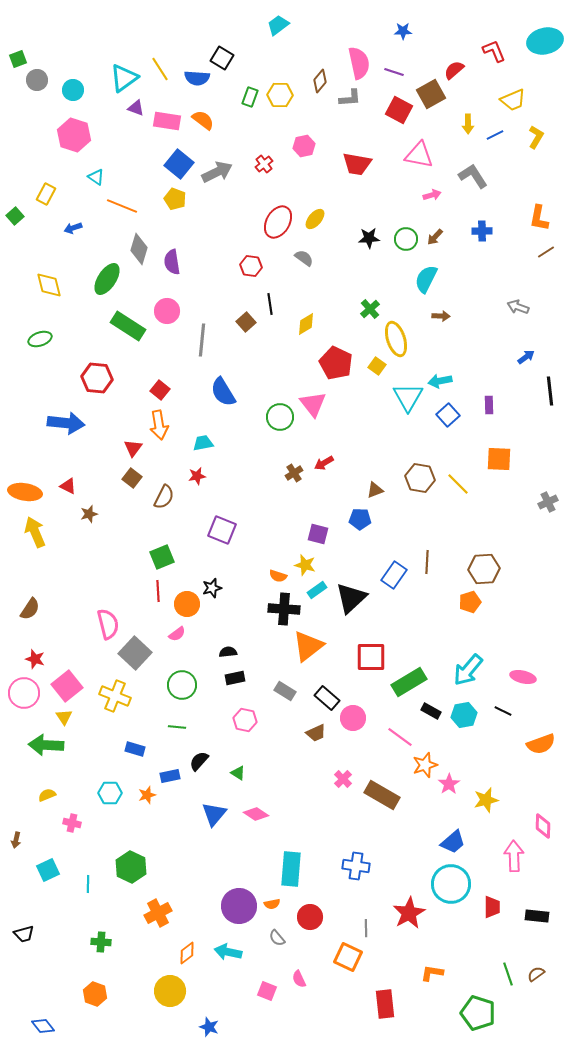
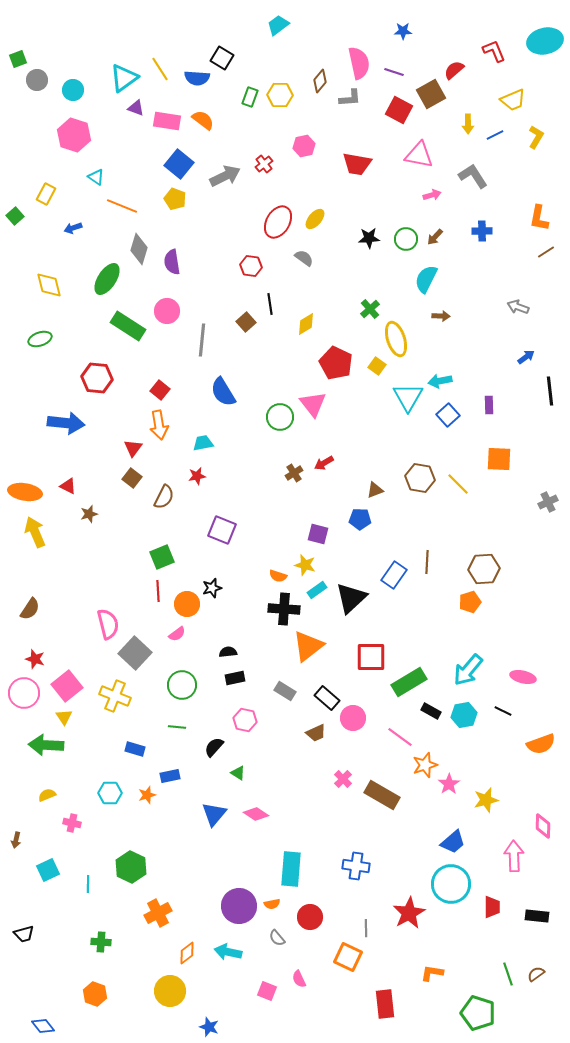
gray arrow at (217, 172): moved 8 px right, 4 px down
black semicircle at (199, 761): moved 15 px right, 14 px up
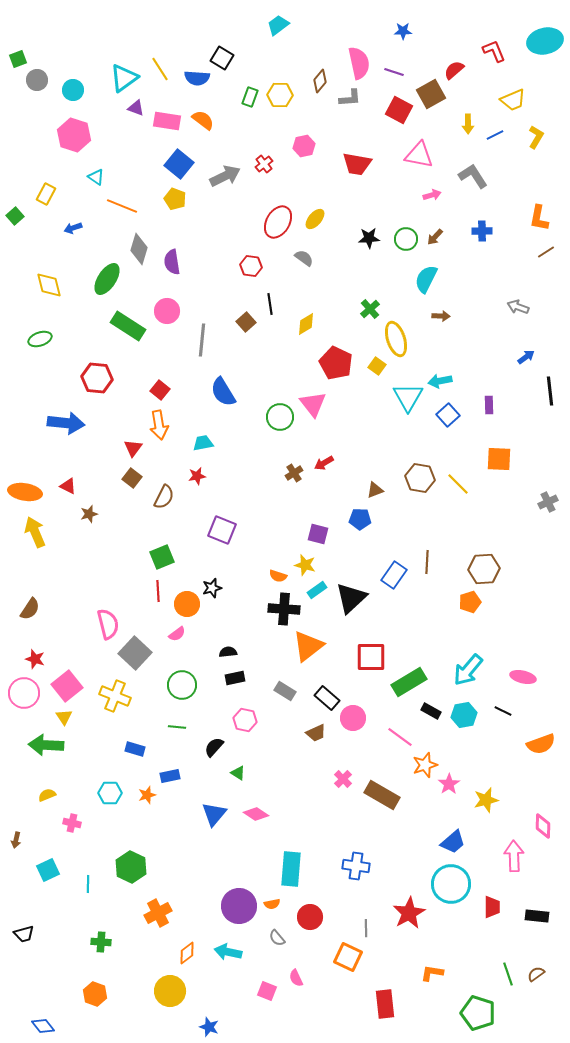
pink semicircle at (299, 979): moved 3 px left, 1 px up
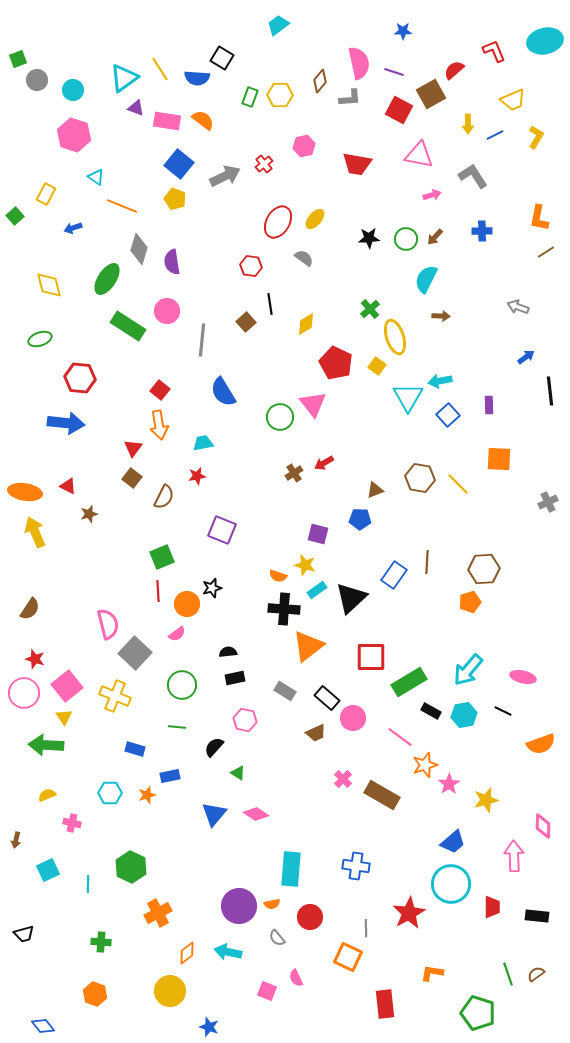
yellow ellipse at (396, 339): moved 1 px left, 2 px up
red hexagon at (97, 378): moved 17 px left
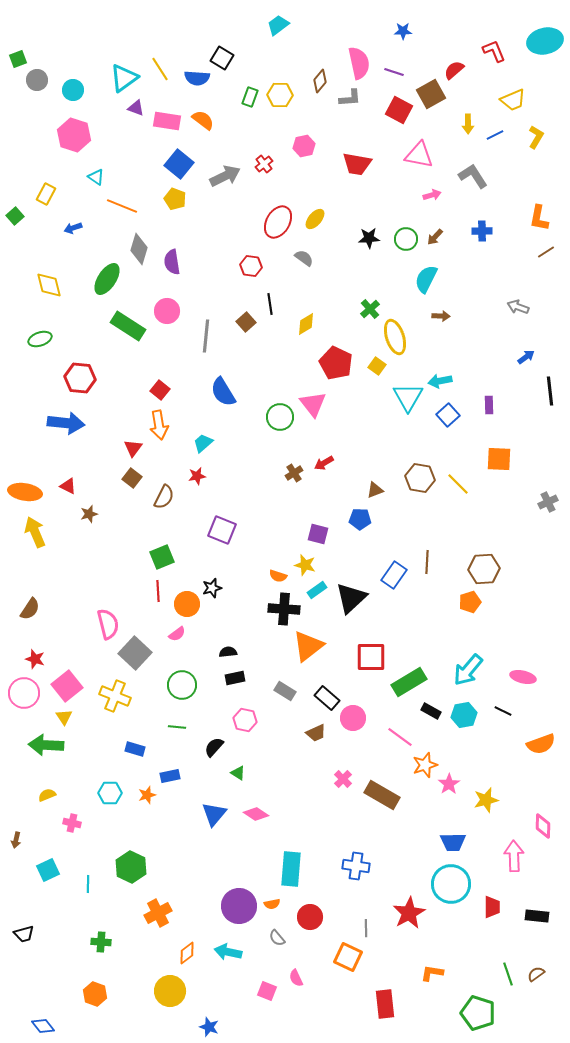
gray line at (202, 340): moved 4 px right, 4 px up
cyan trapezoid at (203, 443): rotated 30 degrees counterclockwise
blue trapezoid at (453, 842): rotated 40 degrees clockwise
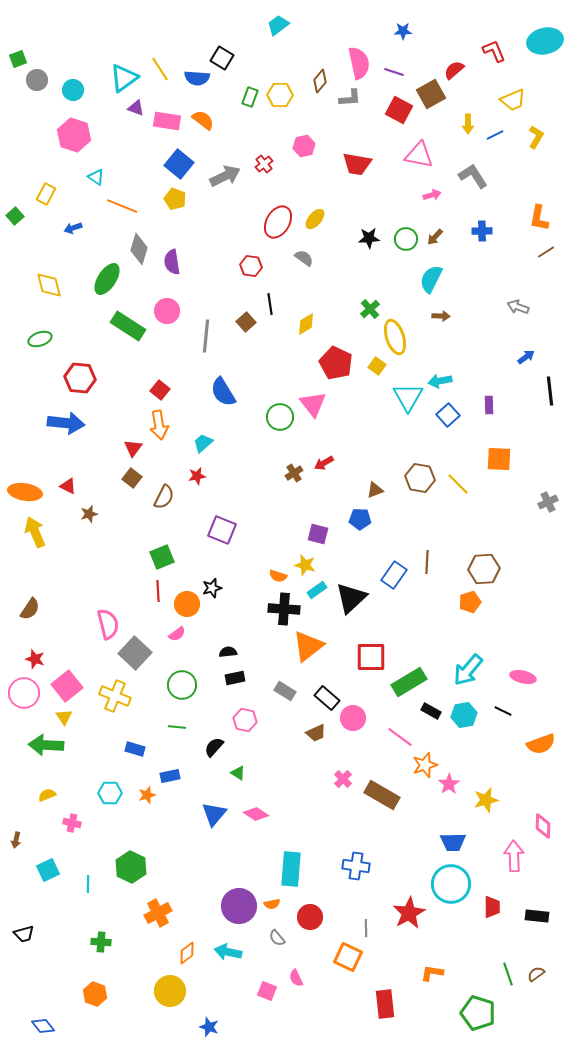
cyan semicircle at (426, 279): moved 5 px right
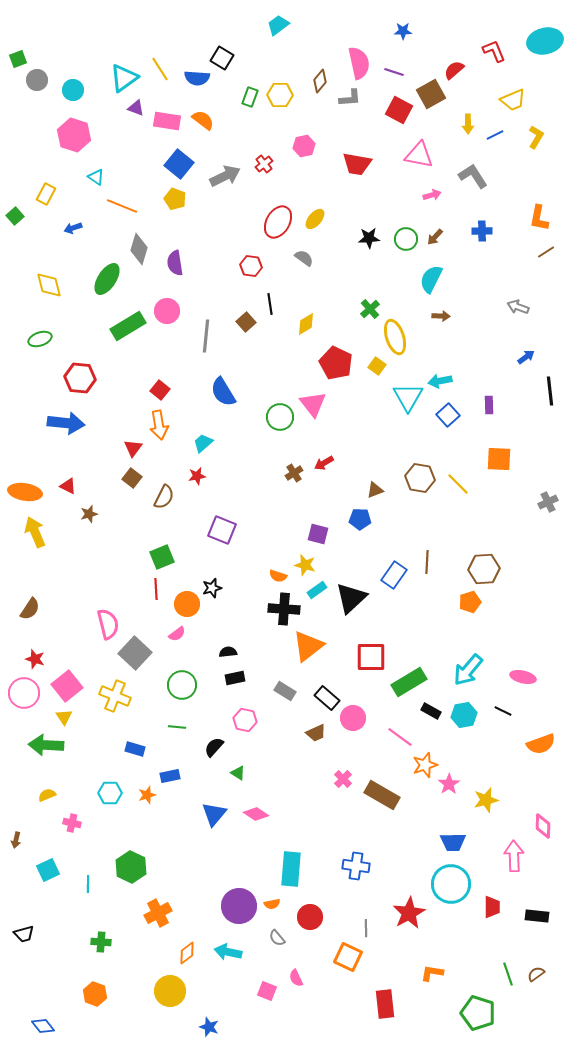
purple semicircle at (172, 262): moved 3 px right, 1 px down
green rectangle at (128, 326): rotated 64 degrees counterclockwise
red line at (158, 591): moved 2 px left, 2 px up
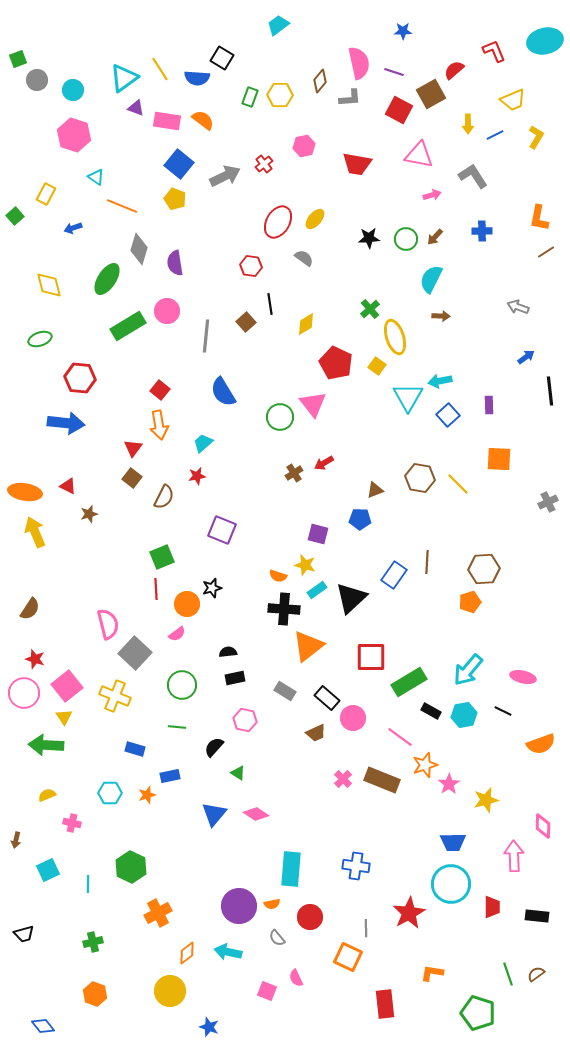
brown rectangle at (382, 795): moved 15 px up; rotated 8 degrees counterclockwise
green cross at (101, 942): moved 8 px left; rotated 18 degrees counterclockwise
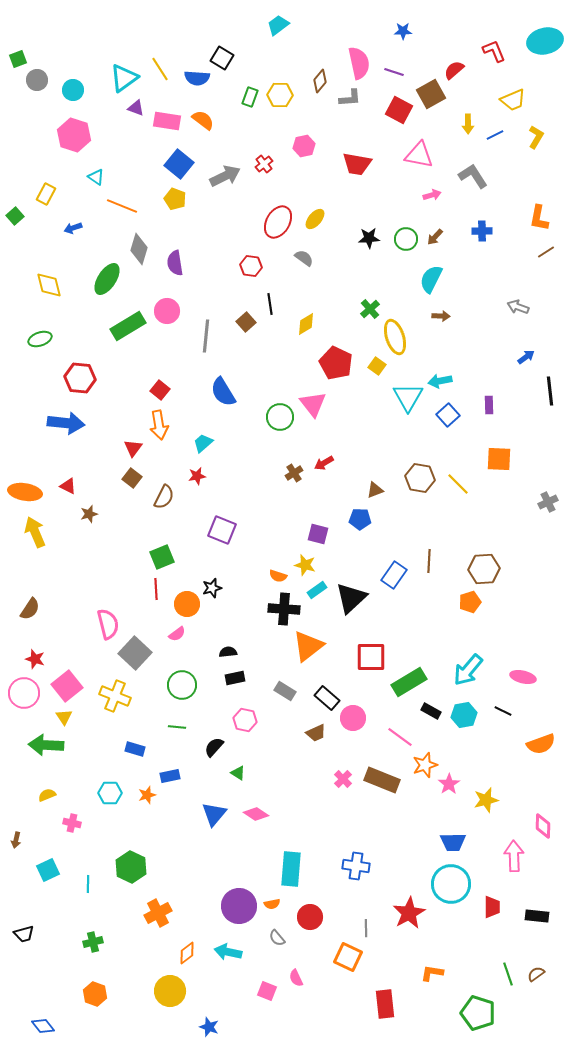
brown line at (427, 562): moved 2 px right, 1 px up
